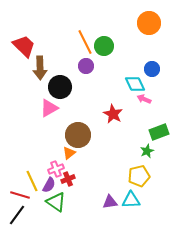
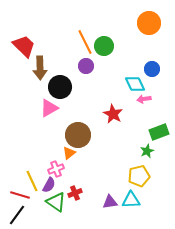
pink arrow: rotated 32 degrees counterclockwise
red cross: moved 7 px right, 14 px down
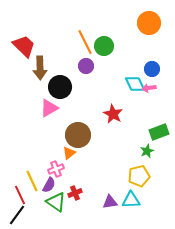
pink arrow: moved 5 px right, 11 px up
red line: rotated 48 degrees clockwise
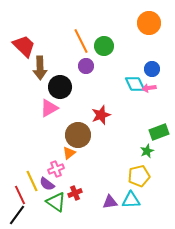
orange line: moved 4 px left, 1 px up
red star: moved 12 px left, 1 px down; rotated 24 degrees clockwise
purple semicircle: moved 2 px left, 1 px up; rotated 98 degrees clockwise
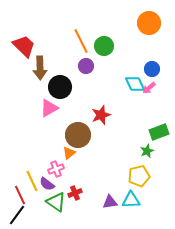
pink arrow: rotated 32 degrees counterclockwise
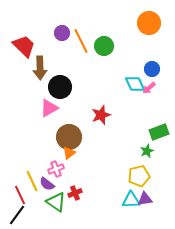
purple circle: moved 24 px left, 33 px up
brown circle: moved 9 px left, 2 px down
purple triangle: moved 35 px right, 3 px up
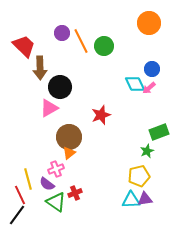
yellow line: moved 4 px left, 2 px up; rotated 10 degrees clockwise
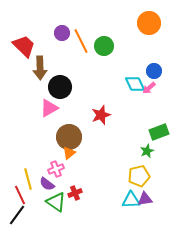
blue circle: moved 2 px right, 2 px down
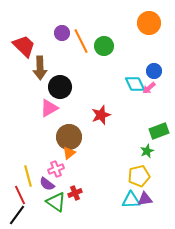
green rectangle: moved 1 px up
yellow line: moved 3 px up
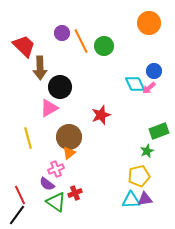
yellow line: moved 38 px up
